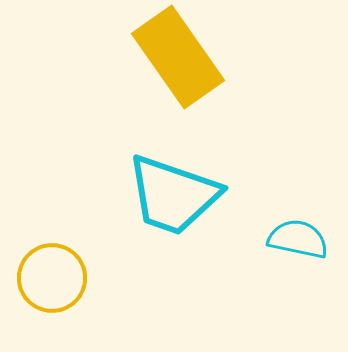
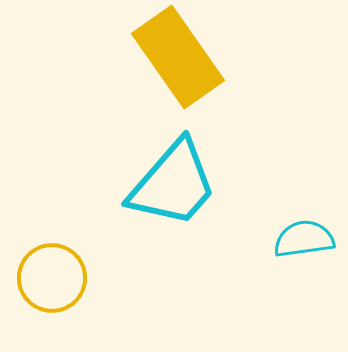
cyan trapezoid: moved 11 px up; rotated 68 degrees counterclockwise
cyan semicircle: moved 6 px right; rotated 20 degrees counterclockwise
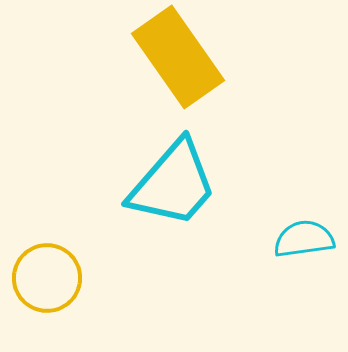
yellow circle: moved 5 px left
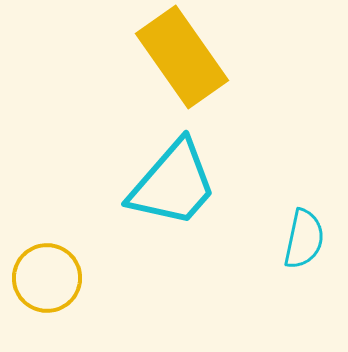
yellow rectangle: moved 4 px right
cyan semicircle: rotated 110 degrees clockwise
